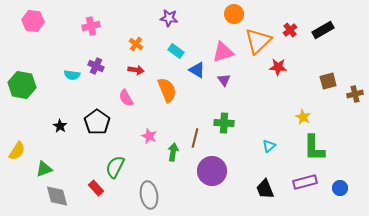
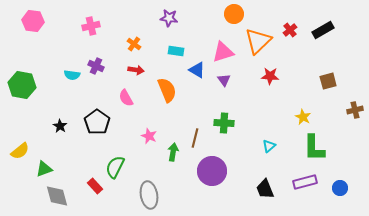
orange cross: moved 2 px left
cyan rectangle: rotated 28 degrees counterclockwise
red star: moved 8 px left, 9 px down
brown cross: moved 16 px down
yellow semicircle: moved 3 px right; rotated 18 degrees clockwise
red rectangle: moved 1 px left, 2 px up
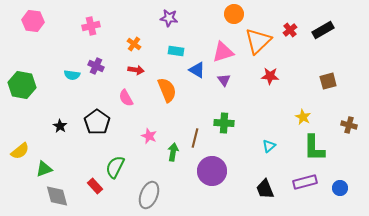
brown cross: moved 6 px left, 15 px down; rotated 28 degrees clockwise
gray ellipse: rotated 32 degrees clockwise
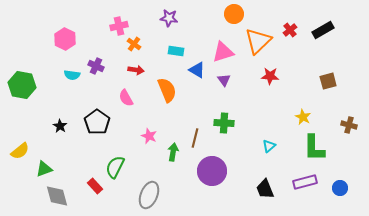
pink hexagon: moved 32 px right, 18 px down; rotated 20 degrees clockwise
pink cross: moved 28 px right
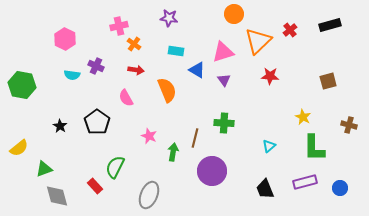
black rectangle: moved 7 px right, 5 px up; rotated 15 degrees clockwise
yellow semicircle: moved 1 px left, 3 px up
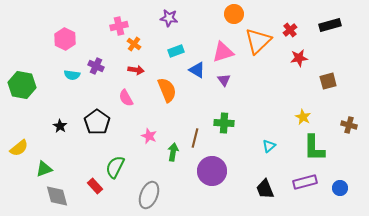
cyan rectangle: rotated 28 degrees counterclockwise
red star: moved 29 px right, 18 px up; rotated 12 degrees counterclockwise
